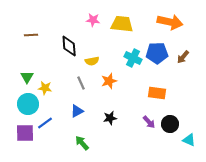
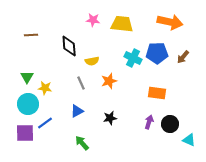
purple arrow: rotated 120 degrees counterclockwise
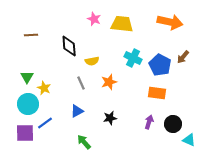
pink star: moved 1 px right, 1 px up; rotated 16 degrees clockwise
blue pentagon: moved 3 px right, 12 px down; rotated 30 degrees clockwise
orange star: moved 1 px down
yellow star: moved 1 px left; rotated 16 degrees clockwise
black circle: moved 3 px right
green arrow: moved 2 px right, 1 px up
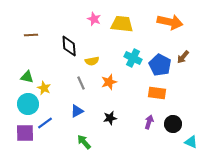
green triangle: rotated 48 degrees counterclockwise
cyan triangle: moved 2 px right, 2 px down
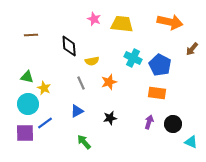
brown arrow: moved 9 px right, 8 px up
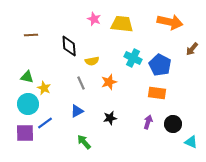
purple arrow: moved 1 px left
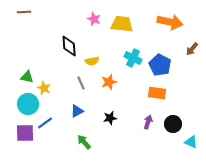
brown line: moved 7 px left, 23 px up
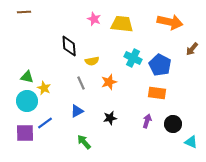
cyan circle: moved 1 px left, 3 px up
purple arrow: moved 1 px left, 1 px up
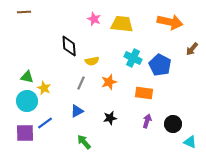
gray line: rotated 48 degrees clockwise
orange rectangle: moved 13 px left
cyan triangle: moved 1 px left
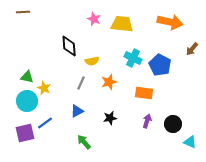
brown line: moved 1 px left
purple square: rotated 12 degrees counterclockwise
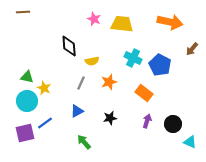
orange rectangle: rotated 30 degrees clockwise
